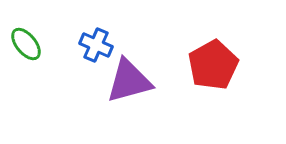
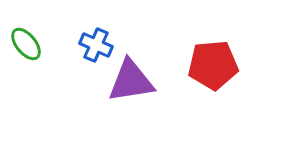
red pentagon: rotated 24 degrees clockwise
purple triangle: moved 2 px right; rotated 6 degrees clockwise
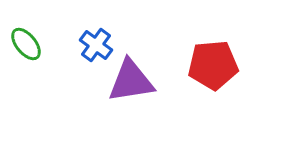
blue cross: rotated 12 degrees clockwise
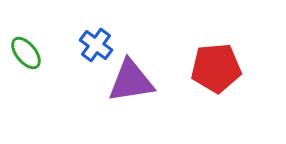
green ellipse: moved 9 px down
red pentagon: moved 3 px right, 3 px down
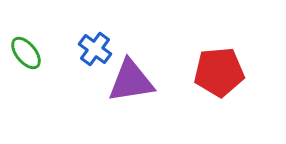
blue cross: moved 1 px left, 4 px down
red pentagon: moved 3 px right, 4 px down
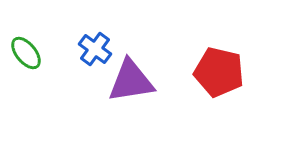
red pentagon: rotated 18 degrees clockwise
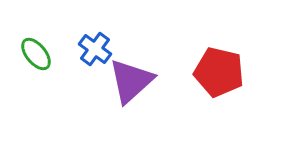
green ellipse: moved 10 px right, 1 px down
purple triangle: rotated 33 degrees counterclockwise
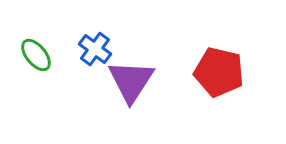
green ellipse: moved 1 px down
purple triangle: rotated 15 degrees counterclockwise
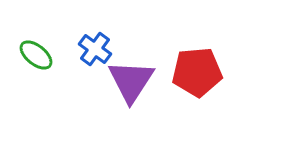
green ellipse: rotated 12 degrees counterclockwise
red pentagon: moved 22 px left; rotated 18 degrees counterclockwise
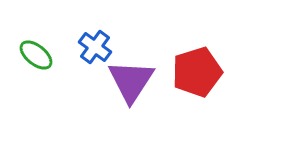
blue cross: moved 2 px up
red pentagon: rotated 12 degrees counterclockwise
